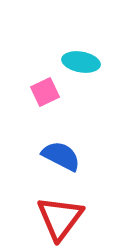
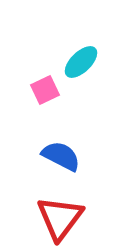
cyan ellipse: rotated 54 degrees counterclockwise
pink square: moved 2 px up
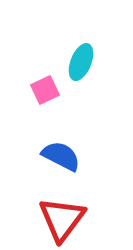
cyan ellipse: rotated 24 degrees counterclockwise
red triangle: moved 2 px right, 1 px down
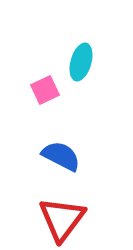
cyan ellipse: rotated 6 degrees counterclockwise
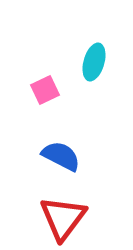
cyan ellipse: moved 13 px right
red triangle: moved 1 px right, 1 px up
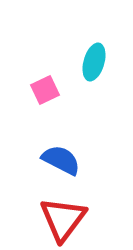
blue semicircle: moved 4 px down
red triangle: moved 1 px down
